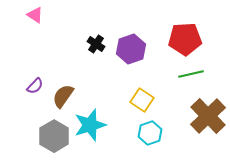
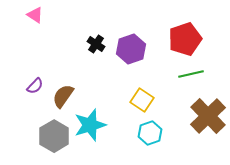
red pentagon: rotated 16 degrees counterclockwise
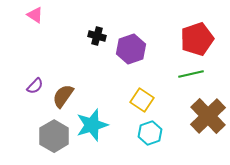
red pentagon: moved 12 px right
black cross: moved 1 px right, 8 px up; rotated 18 degrees counterclockwise
cyan star: moved 2 px right
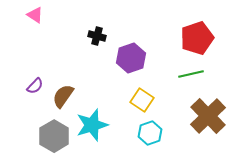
red pentagon: moved 1 px up
purple hexagon: moved 9 px down
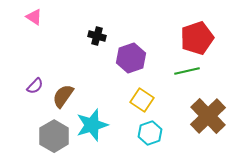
pink triangle: moved 1 px left, 2 px down
green line: moved 4 px left, 3 px up
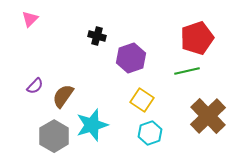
pink triangle: moved 4 px left, 2 px down; rotated 42 degrees clockwise
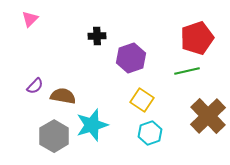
black cross: rotated 18 degrees counterclockwise
brown semicircle: rotated 65 degrees clockwise
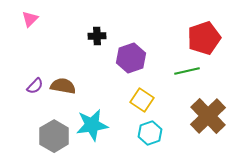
red pentagon: moved 7 px right
brown semicircle: moved 10 px up
cyan star: rotated 8 degrees clockwise
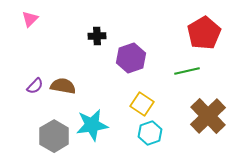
red pentagon: moved 5 px up; rotated 12 degrees counterclockwise
yellow square: moved 4 px down
